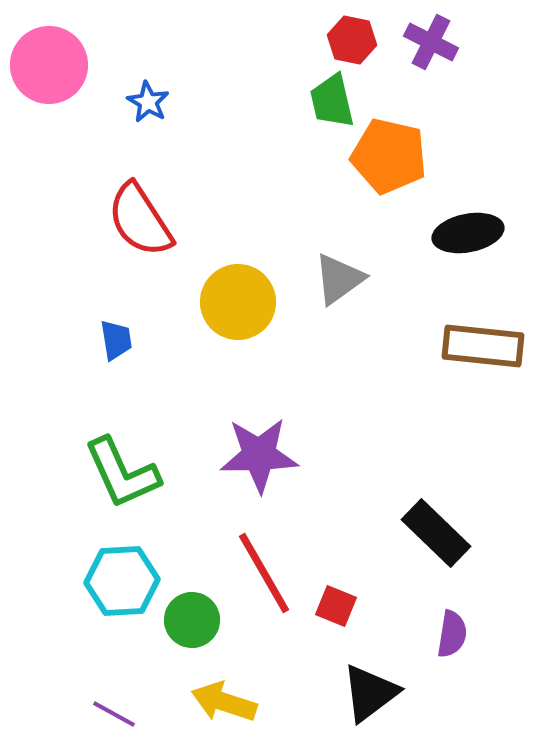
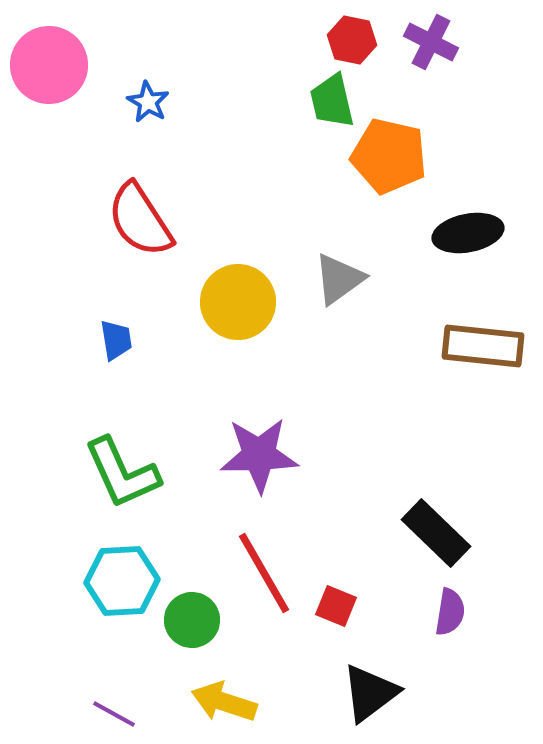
purple semicircle: moved 2 px left, 22 px up
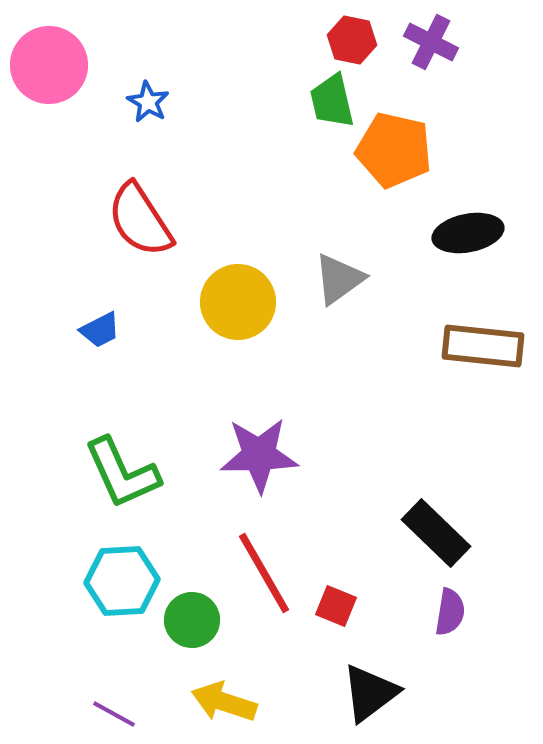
orange pentagon: moved 5 px right, 6 px up
blue trapezoid: moved 16 px left, 10 px up; rotated 72 degrees clockwise
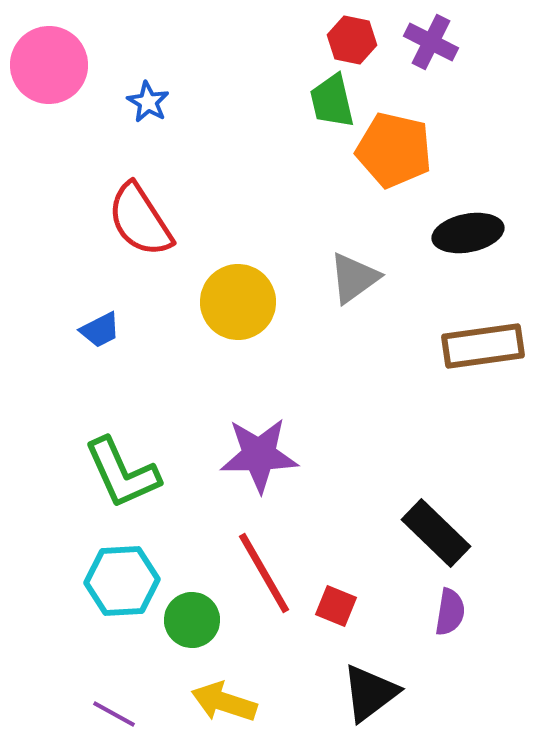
gray triangle: moved 15 px right, 1 px up
brown rectangle: rotated 14 degrees counterclockwise
